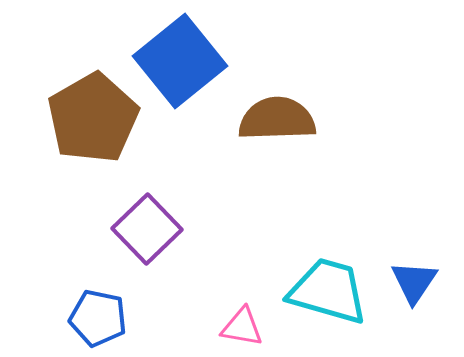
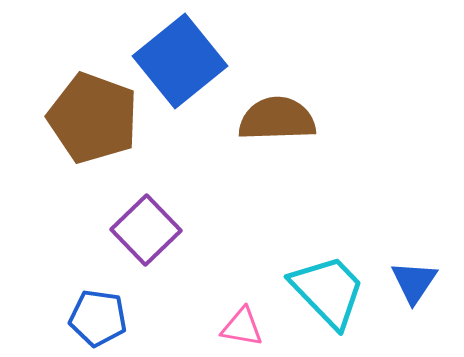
brown pentagon: rotated 22 degrees counterclockwise
purple square: moved 1 px left, 1 px down
cyan trapezoid: rotated 30 degrees clockwise
blue pentagon: rotated 4 degrees counterclockwise
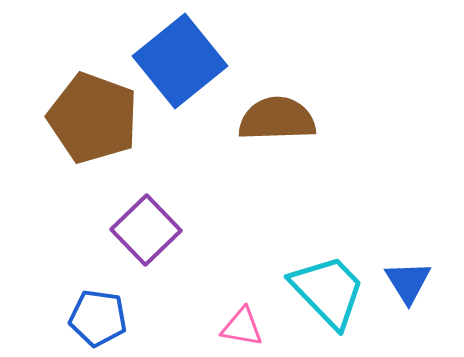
blue triangle: moved 6 px left; rotated 6 degrees counterclockwise
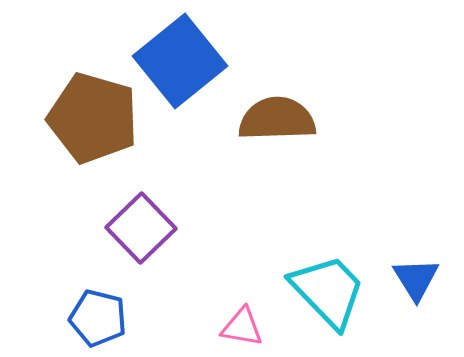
brown pentagon: rotated 4 degrees counterclockwise
purple square: moved 5 px left, 2 px up
blue triangle: moved 8 px right, 3 px up
blue pentagon: rotated 6 degrees clockwise
